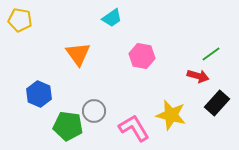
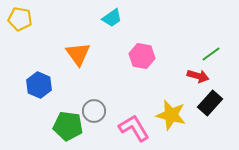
yellow pentagon: moved 1 px up
blue hexagon: moved 9 px up
black rectangle: moved 7 px left
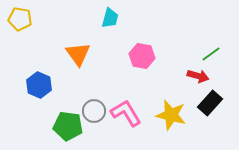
cyan trapezoid: moved 2 px left; rotated 40 degrees counterclockwise
pink L-shape: moved 8 px left, 15 px up
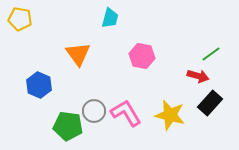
yellow star: moved 1 px left
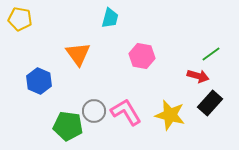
blue hexagon: moved 4 px up
pink L-shape: moved 1 px up
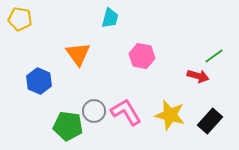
green line: moved 3 px right, 2 px down
black rectangle: moved 18 px down
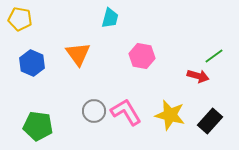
blue hexagon: moved 7 px left, 18 px up
green pentagon: moved 30 px left
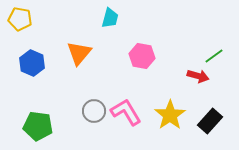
orange triangle: moved 1 px right, 1 px up; rotated 16 degrees clockwise
yellow star: rotated 24 degrees clockwise
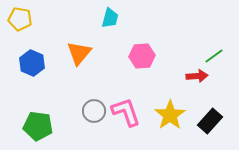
pink hexagon: rotated 15 degrees counterclockwise
red arrow: moved 1 px left; rotated 20 degrees counterclockwise
pink L-shape: rotated 12 degrees clockwise
